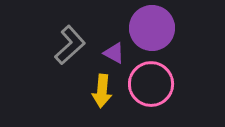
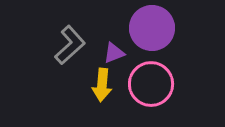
purple triangle: rotated 50 degrees counterclockwise
yellow arrow: moved 6 px up
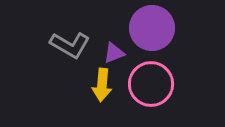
gray L-shape: rotated 72 degrees clockwise
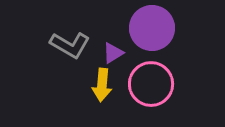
purple triangle: moved 1 px left; rotated 10 degrees counterclockwise
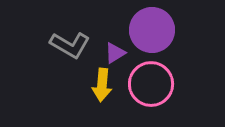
purple circle: moved 2 px down
purple triangle: moved 2 px right
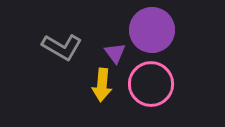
gray L-shape: moved 8 px left, 2 px down
purple triangle: rotated 35 degrees counterclockwise
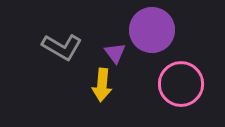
pink circle: moved 30 px right
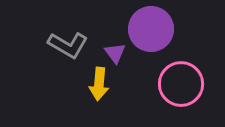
purple circle: moved 1 px left, 1 px up
gray L-shape: moved 6 px right, 2 px up
yellow arrow: moved 3 px left, 1 px up
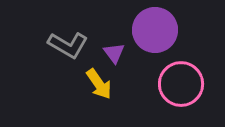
purple circle: moved 4 px right, 1 px down
purple triangle: moved 1 px left
yellow arrow: rotated 40 degrees counterclockwise
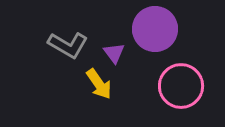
purple circle: moved 1 px up
pink circle: moved 2 px down
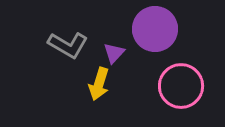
purple triangle: rotated 20 degrees clockwise
yellow arrow: rotated 52 degrees clockwise
